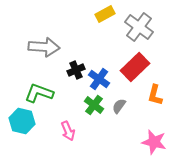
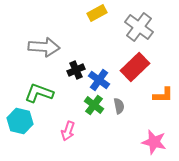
yellow rectangle: moved 8 px left, 1 px up
blue cross: moved 1 px down
orange L-shape: moved 8 px right; rotated 105 degrees counterclockwise
gray semicircle: rotated 133 degrees clockwise
cyan hexagon: moved 2 px left
pink arrow: rotated 42 degrees clockwise
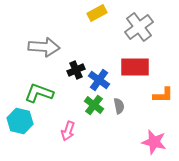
gray cross: rotated 16 degrees clockwise
red rectangle: rotated 44 degrees clockwise
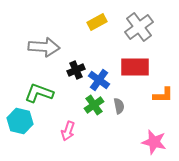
yellow rectangle: moved 9 px down
green cross: rotated 18 degrees clockwise
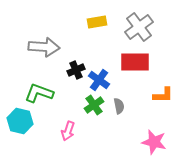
yellow rectangle: rotated 18 degrees clockwise
red rectangle: moved 5 px up
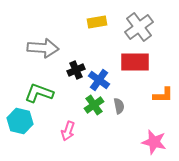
gray arrow: moved 1 px left, 1 px down
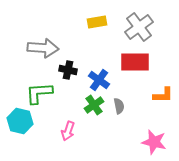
black cross: moved 8 px left; rotated 36 degrees clockwise
green L-shape: rotated 24 degrees counterclockwise
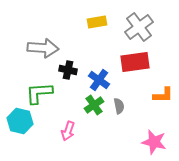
red rectangle: rotated 8 degrees counterclockwise
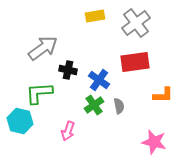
yellow rectangle: moved 2 px left, 6 px up
gray cross: moved 3 px left, 4 px up
gray arrow: rotated 40 degrees counterclockwise
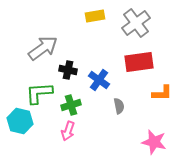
red rectangle: moved 4 px right
orange L-shape: moved 1 px left, 2 px up
green cross: moved 23 px left; rotated 18 degrees clockwise
